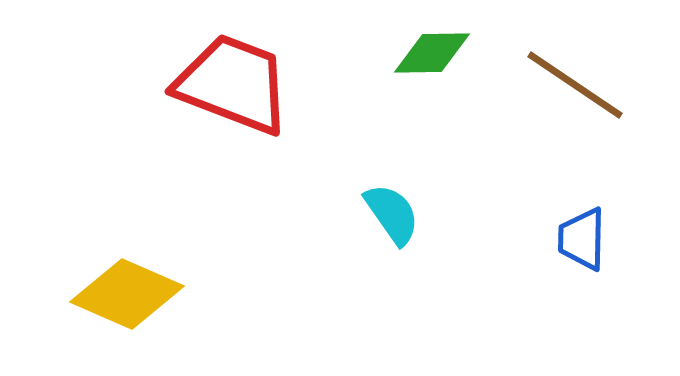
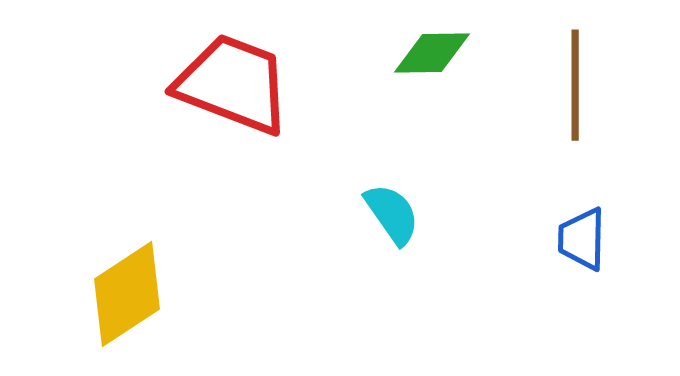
brown line: rotated 56 degrees clockwise
yellow diamond: rotated 57 degrees counterclockwise
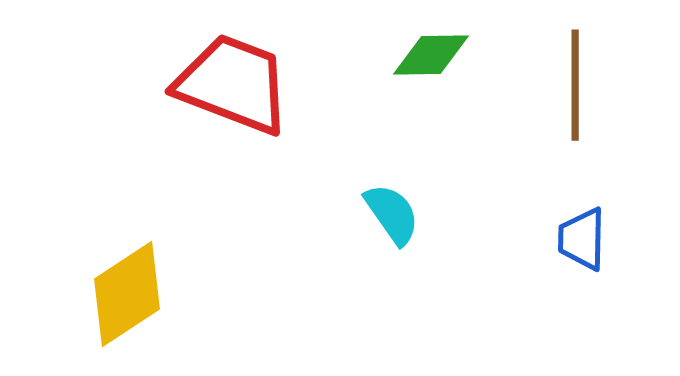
green diamond: moved 1 px left, 2 px down
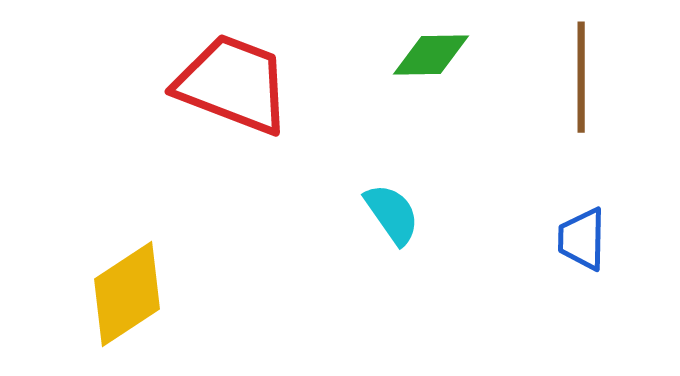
brown line: moved 6 px right, 8 px up
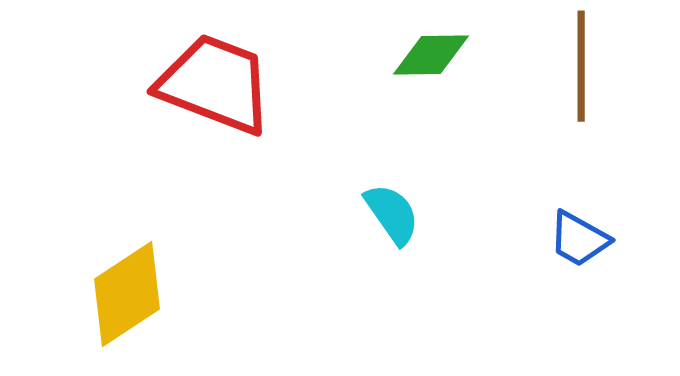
brown line: moved 11 px up
red trapezoid: moved 18 px left
blue trapezoid: moved 3 px left; rotated 62 degrees counterclockwise
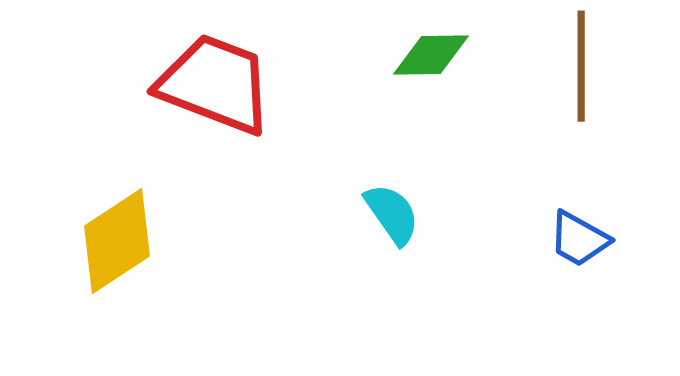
yellow diamond: moved 10 px left, 53 px up
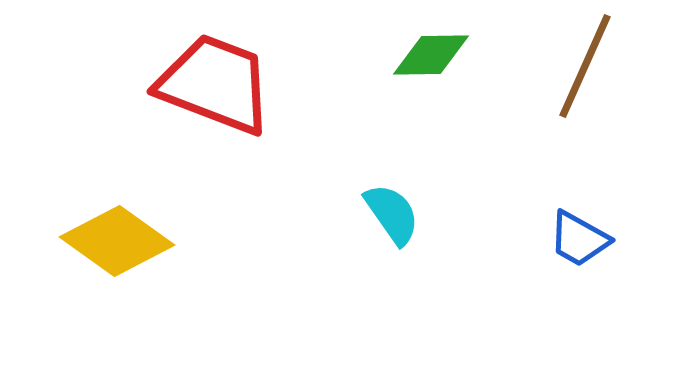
brown line: moved 4 px right; rotated 24 degrees clockwise
yellow diamond: rotated 69 degrees clockwise
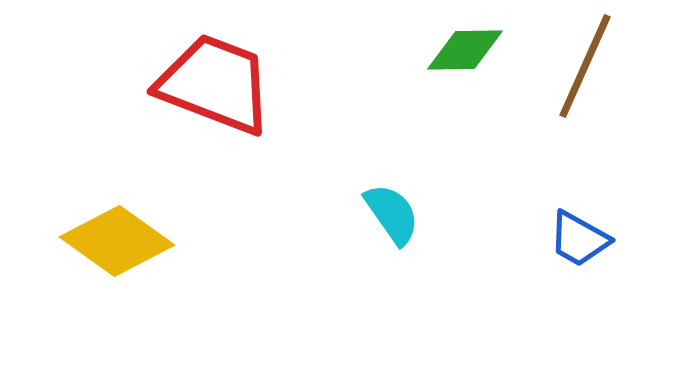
green diamond: moved 34 px right, 5 px up
